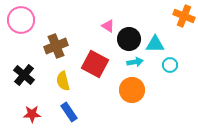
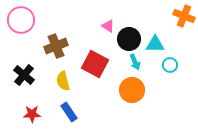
cyan arrow: rotated 77 degrees clockwise
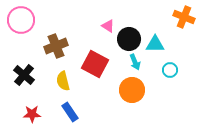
orange cross: moved 1 px down
cyan circle: moved 5 px down
blue rectangle: moved 1 px right
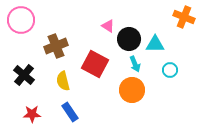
cyan arrow: moved 2 px down
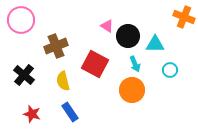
pink triangle: moved 1 px left
black circle: moved 1 px left, 3 px up
red star: rotated 18 degrees clockwise
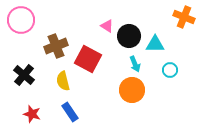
black circle: moved 1 px right
red square: moved 7 px left, 5 px up
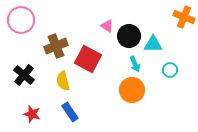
cyan triangle: moved 2 px left
